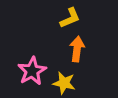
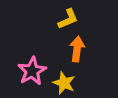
yellow L-shape: moved 2 px left, 1 px down
yellow star: rotated 10 degrees clockwise
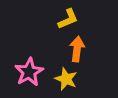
pink star: moved 3 px left, 1 px down
yellow star: moved 2 px right, 4 px up
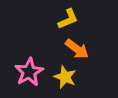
orange arrow: rotated 120 degrees clockwise
yellow star: moved 1 px left, 2 px up
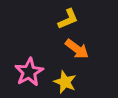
yellow star: moved 5 px down
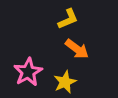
pink star: moved 1 px left
yellow star: rotated 25 degrees clockwise
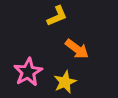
yellow L-shape: moved 11 px left, 3 px up
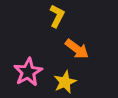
yellow L-shape: rotated 40 degrees counterclockwise
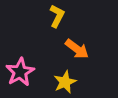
pink star: moved 8 px left
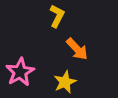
orange arrow: rotated 10 degrees clockwise
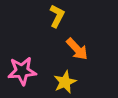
pink star: moved 2 px right, 1 px up; rotated 24 degrees clockwise
